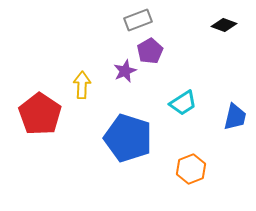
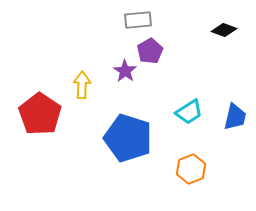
gray rectangle: rotated 16 degrees clockwise
black diamond: moved 5 px down
purple star: rotated 15 degrees counterclockwise
cyan trapezoid: moved 6 px right, 9 px down
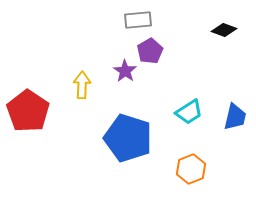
red pentagon: moved 12 px left, 3 px up
